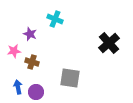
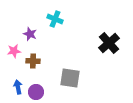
brown cross: moved 1 px right, 1 px up; rotated 16 degrees counterclockwise
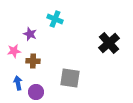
blue arrow: moved 4 px up
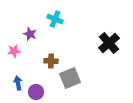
brown cross: moved 18 px right
gray square: rotated 30 degrees counterclockwise
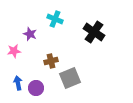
black cross: moved 15 px left, 11 px up; rotated 15 degrees counterclockwise
brown cross: rotated 16 degrees counterclockwise
purple circle: moved 4 px up
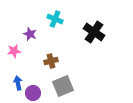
gray square: moved 7 px left, 8 px down
purple circle: moved 3 px left, 5 px down
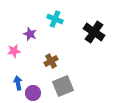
brown cross: rotated 16 degrees counterclockwise
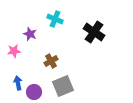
purple circle: moved 1 px right, 1 px up
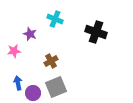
black cross: moved 2 px right; rotated 15 degrees counterclockwise
gray square: moved 7 px left, 1 px down
purple circle: moved 1 px left, 1 px down
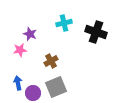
cyan cross: moved 9 px right, 4 px down; rotated 35 degrees counterclockwise
pink star: moved 6 px right, 1 px up
